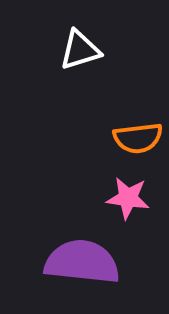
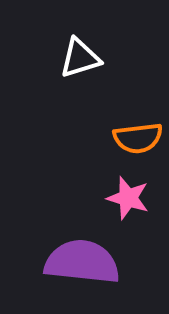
white triangle: moved 8 px down
pink star: rotated 9 degrees clockwise
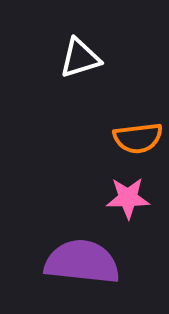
pink star: rotated 18 degrees counterclockwise
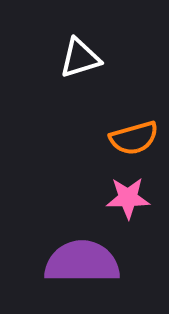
orange semicircle: moved 4 px left; rotated 9 degrees counterclockwise
purple semicircle: rotated 6 degrees counterclockwise
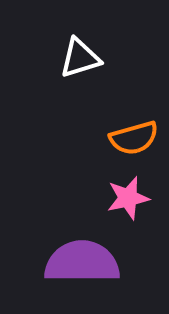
pink star: rotated 12 degrees counterclockwise
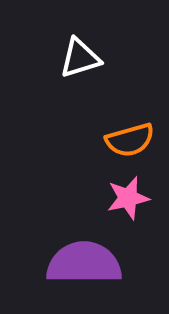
orange semicircle: moved 4 px left, 2 px down
purple semicircle: moved 2 px right, 1 px down
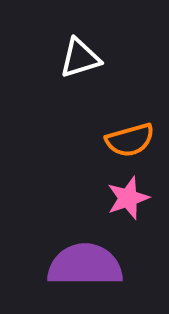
pink star: rotated 6 degrees counterclockwise
purple semicircle: moved 1 px right, 2 px down
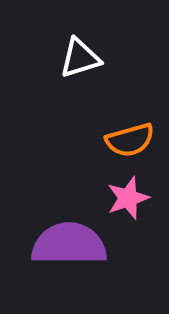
purple semicircle: moved 16 px left, 21 px up
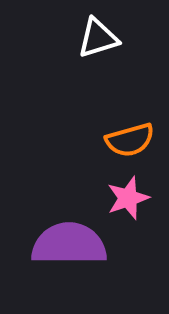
white triangle: moved 18 px right, 20 px up
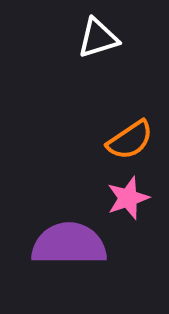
orange semicircle: rotated 18 degrees counterclockwise
